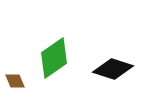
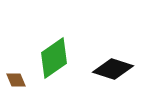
brown diamond: moved 1 px right, 1 px up
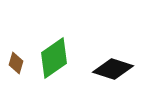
brown diamond: moved 17 px up; rotated 40 degrees clockwise
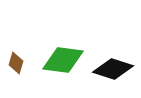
green diamond: moved 9 px right, 2 px down; rotated 42 degrees clockwise
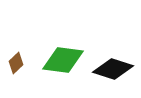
brown diamond: rotated 30 degrees clockwise
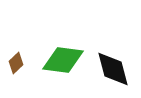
black diamond: rotated 57 degrees clockwise
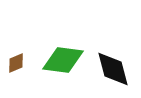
brown diamond: rotated 20 degrees clockwise
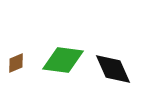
black diamond: rotated 9 degrees counterclockwise
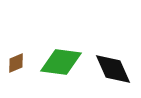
green diamond: moved 2 px left, 2 px down
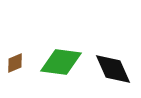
brown diamond: moved 1 px left
